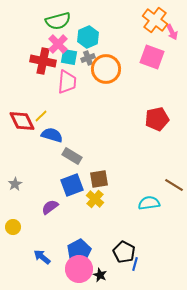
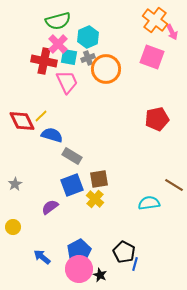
red cross: moved 1 px right
pink trapezoid: rotated 30 degrees counterclockwise
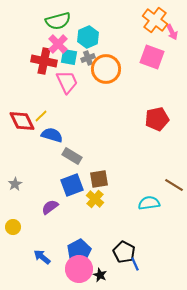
blue line: rotated 40 degrees counterclockwise
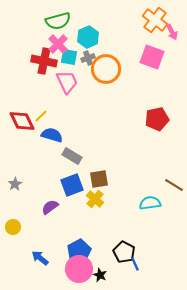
cyan semicircle: moved 1 px right
blue arrow: moved 2 px left, 1 px down
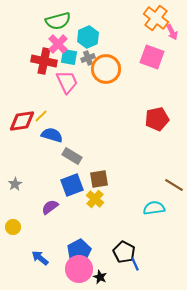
orange cross: moved 1 px right, 2 px up
red diamond: rotated 72 degrees counterclockwise
cyan semicircle: moved 4 px right, 5 px down
black star: moved 2 px down
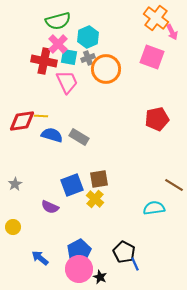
yellow line: rotated 48 degrees clockwise
gray rectangle: moved 7 px right, 19 px up
purple semicircle: rotated 120 degrees counterclockwise
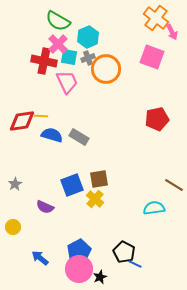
green semicircle: rotated 45 degrees clockwise
purple semicircle: moved 5 px left
blue line: rotated 40 degrees counterclockwise
black star: rotated 24 degrees clockwise
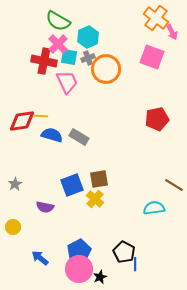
purple semicircle: rotated 12 degrees counterclockwise
blue line: rotated 64 degrees clockwise
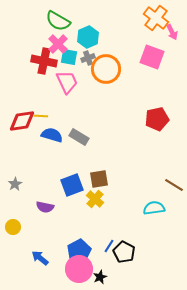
blue line: moved 26 px left, 18 px up; rotated 32 degrees clockwise
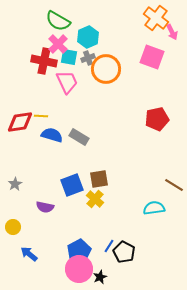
red diamond: moved 2 px left, 1 px down
blue arrow: moved 11 px left, 4 px up
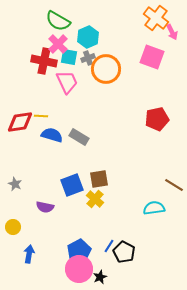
gray star: rotated 16 degrees counterclockwise
blue arrow: rotated 60 degrees clockwise
